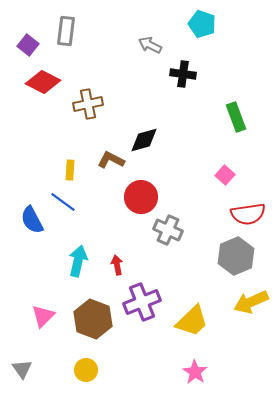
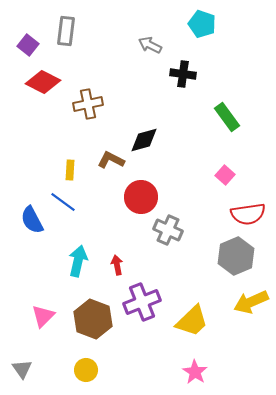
green rectangle: moved 9 px left; rotated 16 degrees counterclockwise
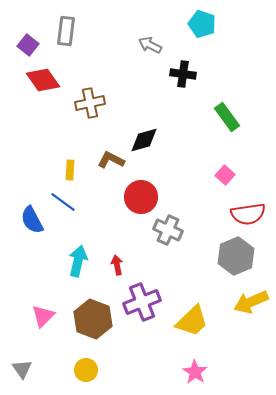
red diamond: moved 2 px up; rotated 28 degrees clockwise
brown cross: moved 2 px right, 1 px up
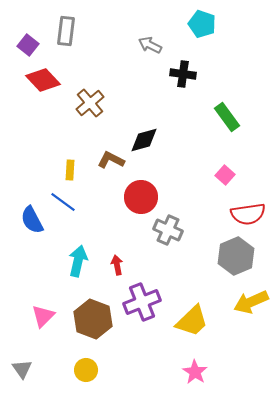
red diamond: rotated 8 degrees counterclockwise
brown cross: rotated 28 degrees counterclockwise
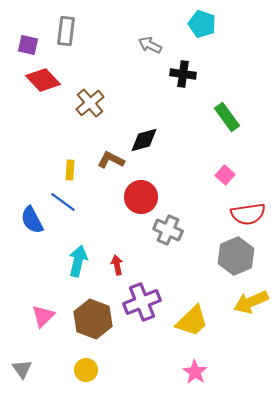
purple square: rotated 25 degrees counterclockwise
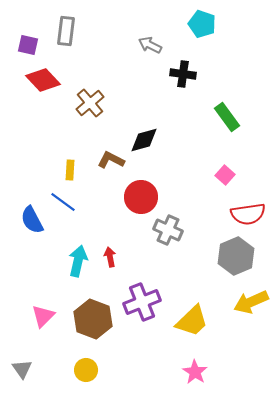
red arrow: moved 7 px left, 8 px up
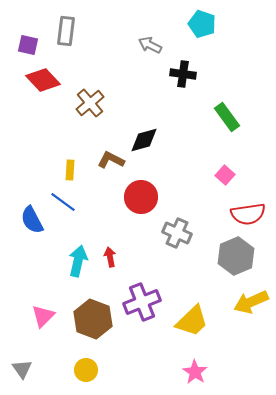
gray cross: moved 9 px right, 3 px down
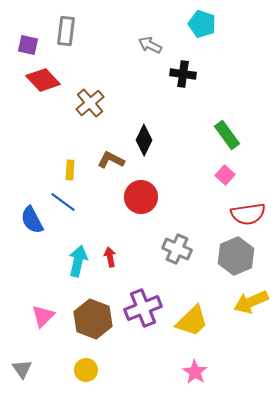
green rectangle: moved 18 px down
black diamond: rotated 48 degrees counterclockwise
gray cross: moved 16 px down
purple cross: moved 1 px right, 6 px down
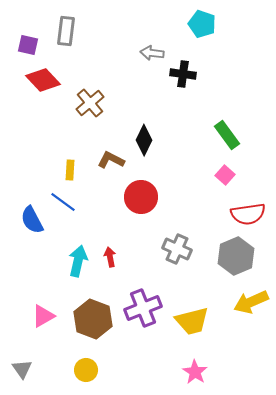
gray arrow: moved 2 px right, 8 px down; rotated 20 degrees counterclockwise
pink triangle: rotated 15 degrees clockwise
yellow trapezoid: rotated 30 degrees clockwise
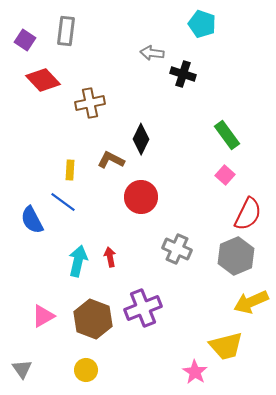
purple square: moved 3 px left, 5 px up; rotated 20 degrees clockwise
black cross: rotated 10 degrees clockwise
brown cross: rotated 28 degrees clockwise
black diamond: moved 3 px left, 1 px up
red semicircle: rotated 56 degrees counterclockwise
yellow trapezoid: moved 34 px right, 25 px down
